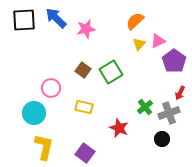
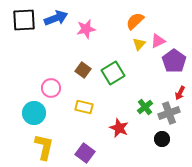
blue arrow: rotated 115 degrees clockwise
green square: moved 2 px right, 1 px down
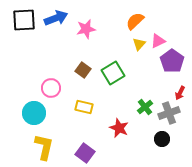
purple pentagon: moved 2 px left
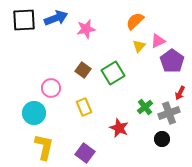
yellow triangle: moved 2 px down
yellow rectangle: rotated 54 degrees clockwise
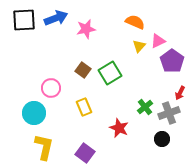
orange semicircle: moved 1 px down; rotated 66 degrees clockwise
green square: moved 3 px left
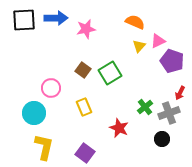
blue arrow: rotated 20 degrees clockwise
purple pentagon: rotated 15 degrees counterclockwise
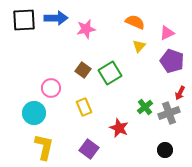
pink triangle: moved 9 px right, 8 px up
black circle: moved 3 px right, 11 px down
purple square: moved 4 px right, 4 px up
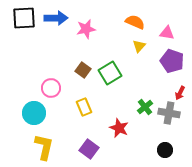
black square: moved 2 px up
pink triangle: rotated 35 degrees clockwise
gray cross: rotated 30 degrees clockwise
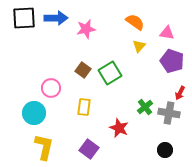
orange semicircle: rotated 12 degrees clockwise
yellow rectangle: rotated 30 degrees clockwise
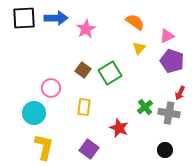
pink star: rotated 18 degrees counterclockwise
pink triangle: moved 3 px down; rotated 35 degrees counterclockwise
yellow triangle: moved 2 px down
